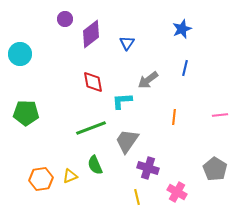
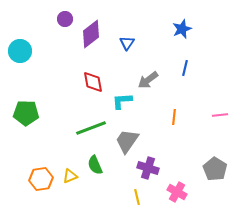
cyan circle: moved 3 px up
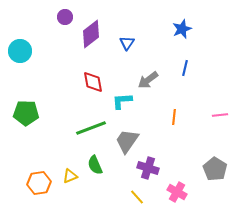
purple circle: moved 2 px up
orange hexagon: moved 2 px left, 4 px down
yellow line: rotated 28 degrees counterclockwise
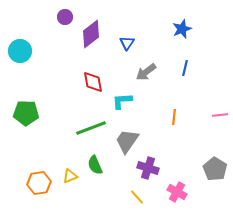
gray arrow: moved 2 px left, 8 px up
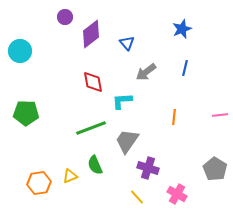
blue triangle: rotated 14 degrees counterclockwise
pink cross: moved 2 px down
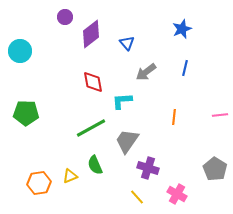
green line: rotated 8 degrees counterclockwise
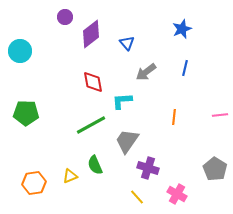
green line: moved 3 px up
orange hexagon: moved 5 px left
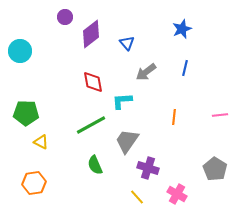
yellow triangle: moved 29 px left, 34 px up; rotated 49 degrees clockwise
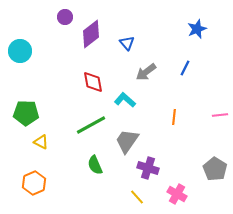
blue star: moved 15 px right
blue line: rotated 14 degrees clockwise
cyan L-shape: moved 3 px right, 1 px up; rotated 45 degrees clockwise
orange hexagon: rotated 15 degrees counterclockwise
